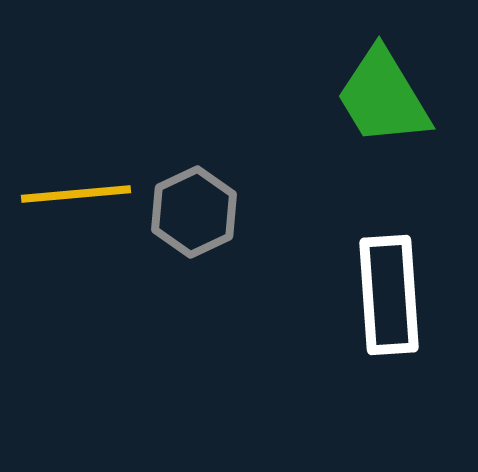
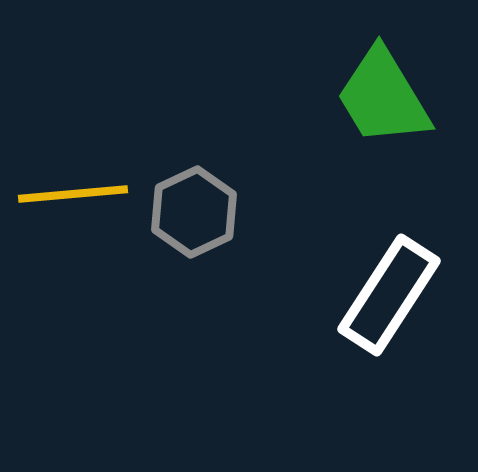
yellow line: moved 3 px left
white rectangle: rotated 37 degrees clockwise
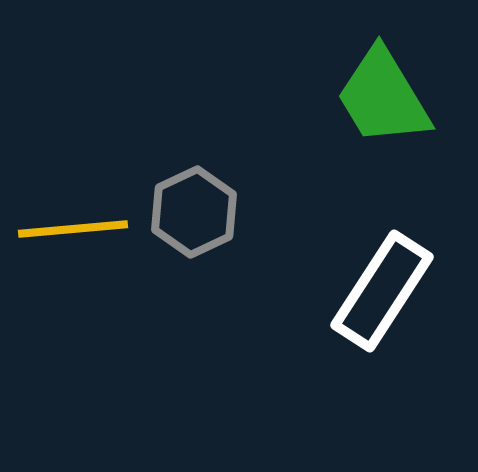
yellow line: moved 35 px down
white rectangle: moved 7 px left, 4 px up
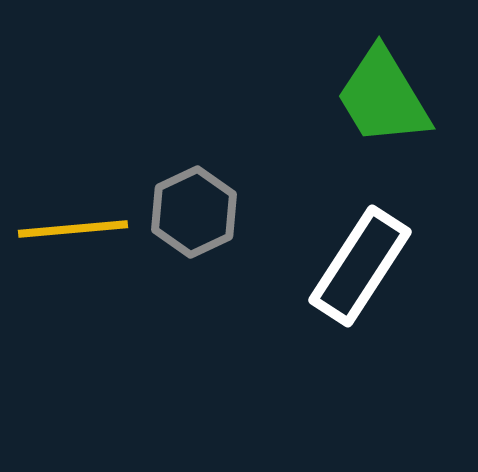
white rectangle: moved 22 px left, 25 px up
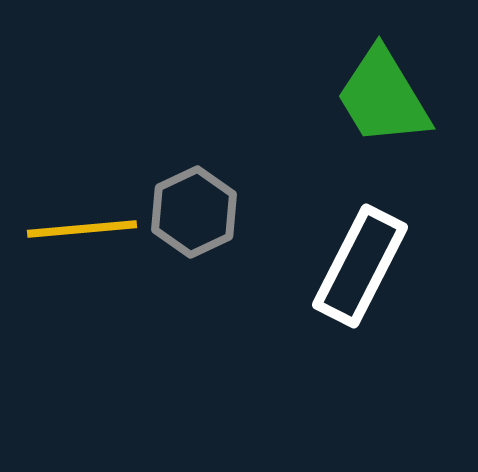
yellow line: moved 9 px right
white rectangle: rotated 6 degrees counterclockwise
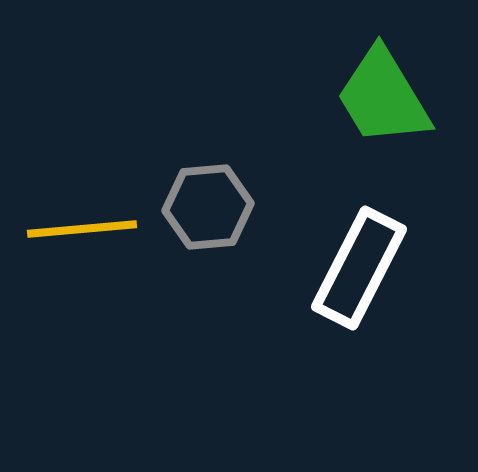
gray hexagon: moved 14 px right, 5 px up; rotated 20 degrees clockwise
white rectangle: moved 1 px left, 2 px down
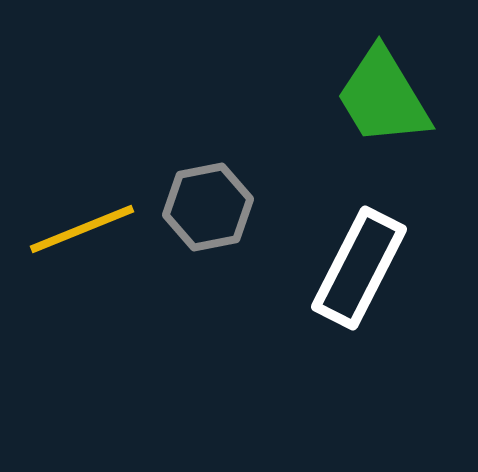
gray hexagon: rotated 6 degrees counterclockwise
yellow line: rotated 17 degrees counterclockwise
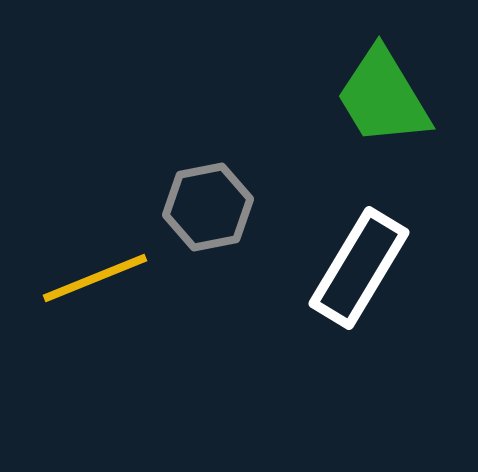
yellow line: moved 13 px right, 49 px down
white rectangle: rotated 4 degrees clockwise
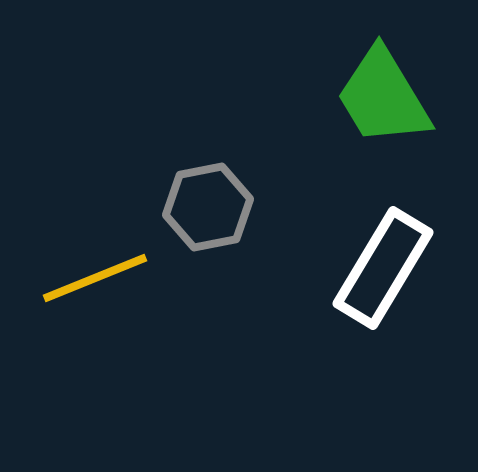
white rectangle: moved 24 px right
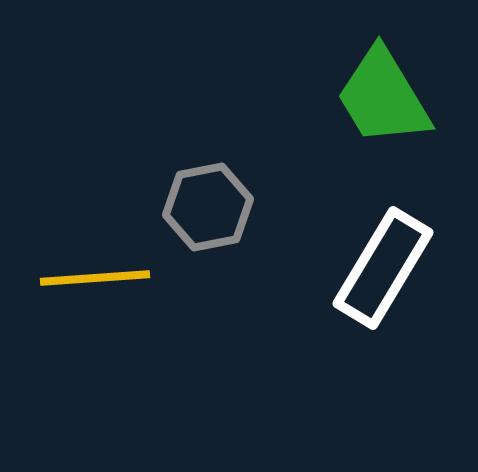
yellow line: rotated 18 degrees clockwise
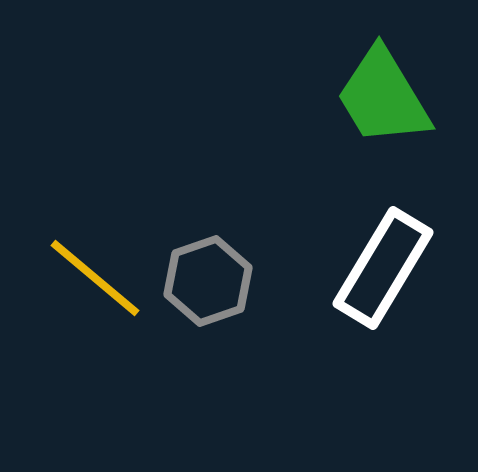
gray hexagon: moved 74 px down; rotated 8 degrees counterclockwise
yellow line: rotated 44 degrees clockwise
